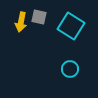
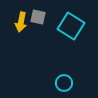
gray square: moved 1 px left
cyan circle: moved 6 px left, 14 px down
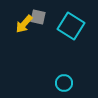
yellow arrow: moved 3 px right, 2 px down; rotated 30 degrees clockwise
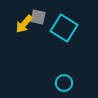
cyan square: moved 7 px left, 2 px down
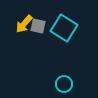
gray square: moved 9 px down
cyan circle: moved 1 px down
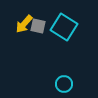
cyan square: moved 1 px up
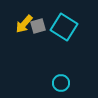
gray square: rotated 28 degrees counterclockwise
cyan circle: moved 3 px left, 1 px up
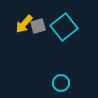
cyan square: rotated 20 degrees clockwise
